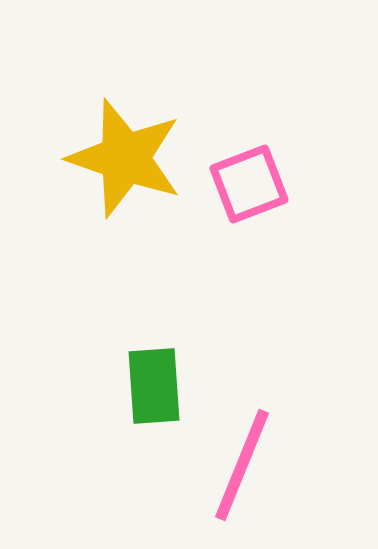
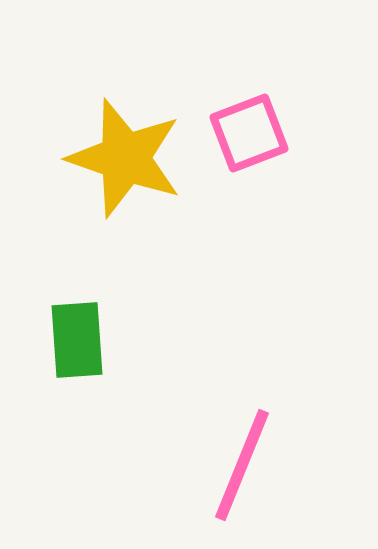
pink square: moved 51 px up
green rectangle: moved 77 px left, 46 px up
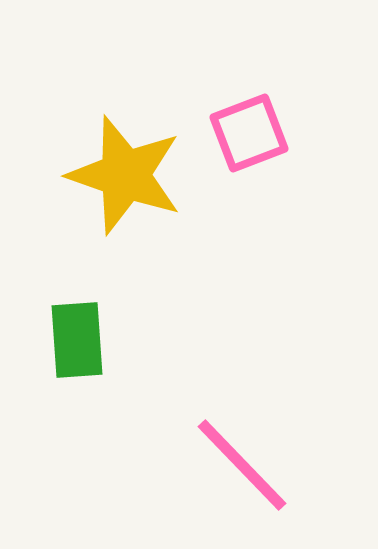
yellow star: moved 17 px down
pink line: rotated 66 degrees counterclockwise
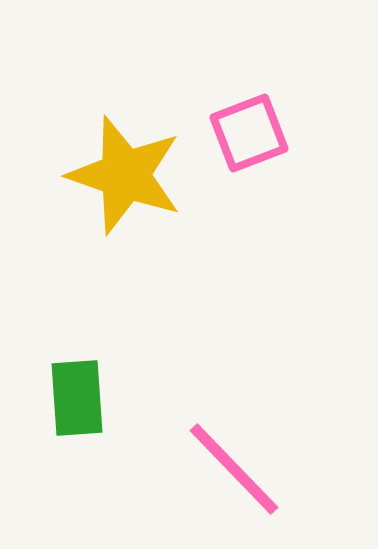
green rectangle: moved 58 px down
pink line: moved 8 px left, 4 px down
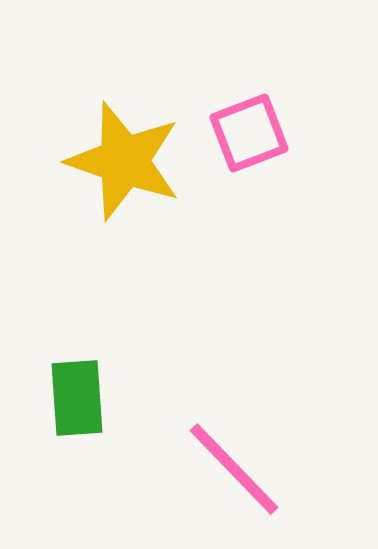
yellow star: moved 1 px left, 14 px up
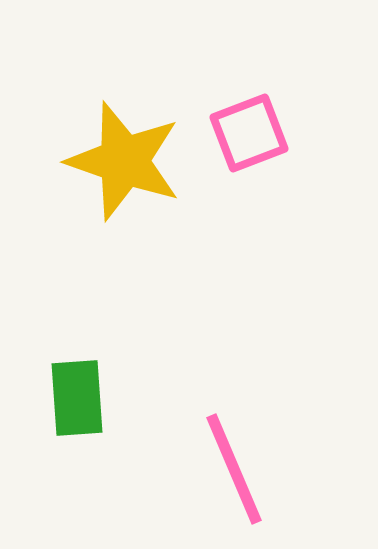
pink line: rotated 21 degrees clockwise
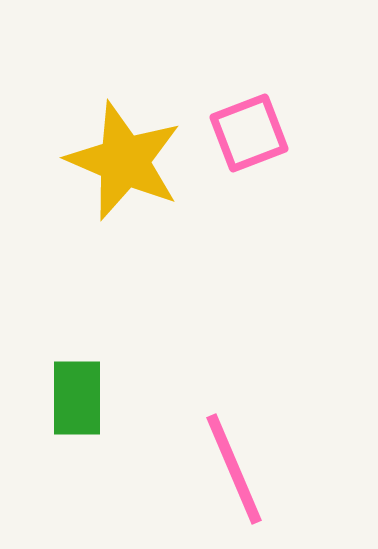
yellow star: rotated 4 degrees clockwise
green rectangle: rotated 4 degrees clockwise
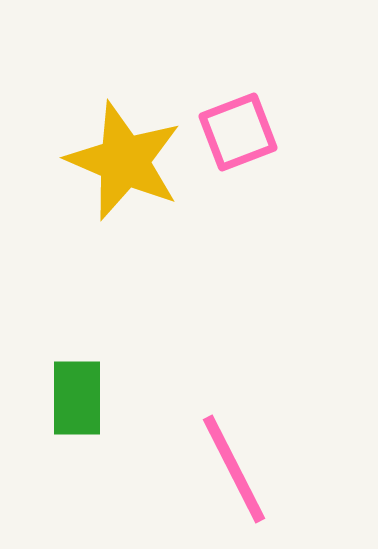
pink square: moved 11 px left, 1 px up
pink line: rotated 4 degrees counterclockwise
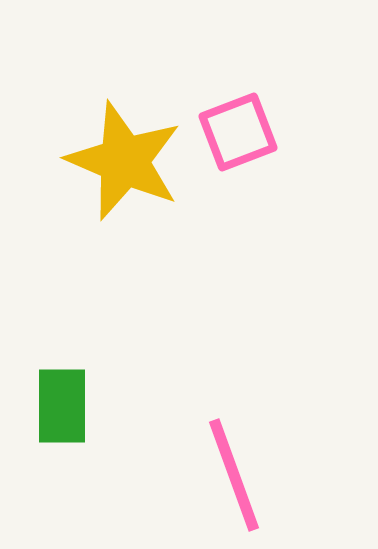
green rectangle: moved 15 px left, 8 px down
pink line: moved 6 px down; rotated 7 degrees clockwise
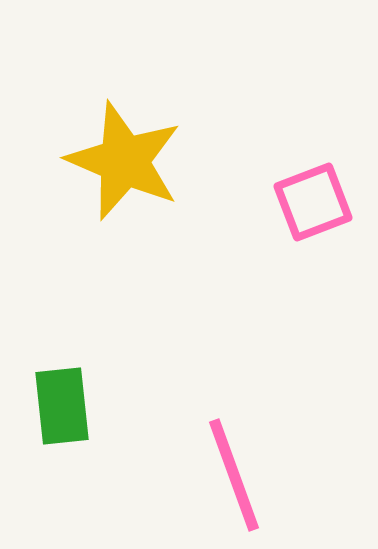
pink square: moved 75 px right, 70 px down
green rectangle: rotated 6 degrees counterclockwise
